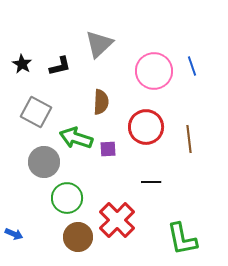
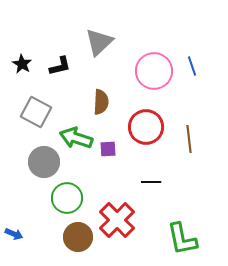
gray triangle: moved 2 px up
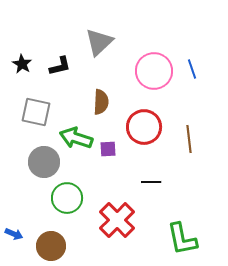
blue line: moved 3 px down
gray square: rotated 16 degrees counterclockwise
red circle: moved 2 px left
brown circle: moved 27 px left, 9 px down
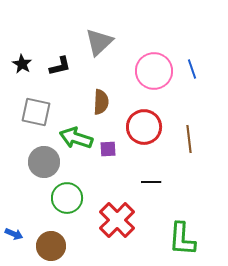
green L-shape: rotated 15 degrees clockwise
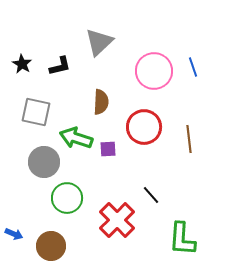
blue line: moved 1 px right, 2 px up
black line: moved 13 px down; rotated 48 degrees clockwise
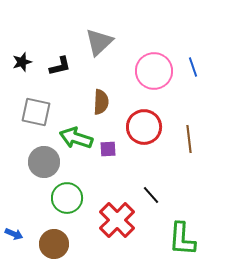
black star: moved 2 px up; rotated 24 degrees clockwise
brown circle: moved 3 px right, 2 px up
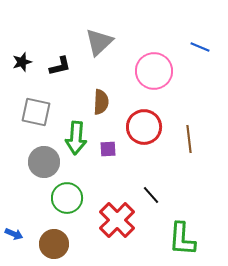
blue line: moved 7 px right, 20 px up; rotated 48 degrees counterclockwise
green arrow: rotated 104 degrees counterclockwise
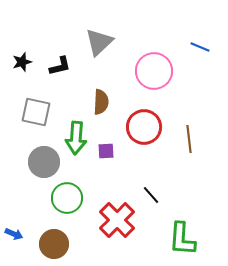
purple square: moved 2 px left, 2 px down
